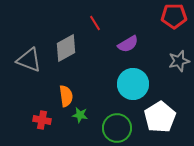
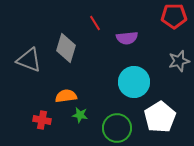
purple semicircle: moved 1 px left, 6 px up; rotated 25 degrees clockwise
gray diamond: rotated 44 degrees counterclockwise
cyan circle: moved 1 px right, 2 px up
orange semicircle: rotated 90 degrees counterclockwise
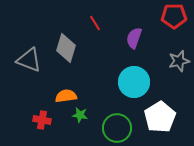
purple semicircle: moved 7 px right; rotated 115 degrees clockwise
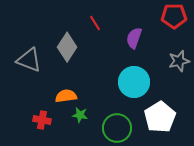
gray diamond: moved 1 px right, 1 px up; rotated 16 degrees clockwise
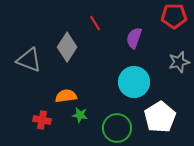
gray star: moved 1 px down
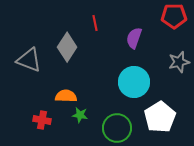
red line: rotated 21 degrees clockwise
orange semicircle: rotated 10 degrees clockwise
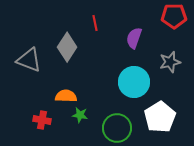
gray star: moved 9 px left
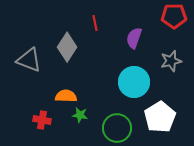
gray star: moved 1 px right, 1 px up
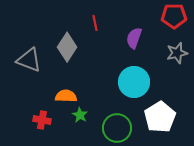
gray star: moved 6 px right, 8 px up
green star: rotated 21 degrees clockwise
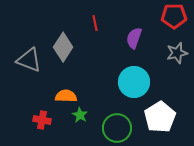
gray diamond: moved 4 px left
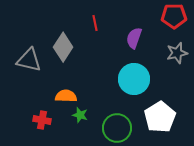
gray triangle: rotated 8 degrees counterclockwise
cyan circle: moved 3 px up
green star: rotated 14 degrees counterclockwise
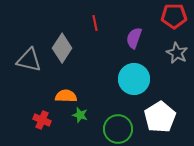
gray diamond: moved 1 px left, 1 px down
gray star: rotated 30 degrees counterclockwise
red cross: rotated 12 degrees clockwise
green circle: moved 1 px right, 1 px down
